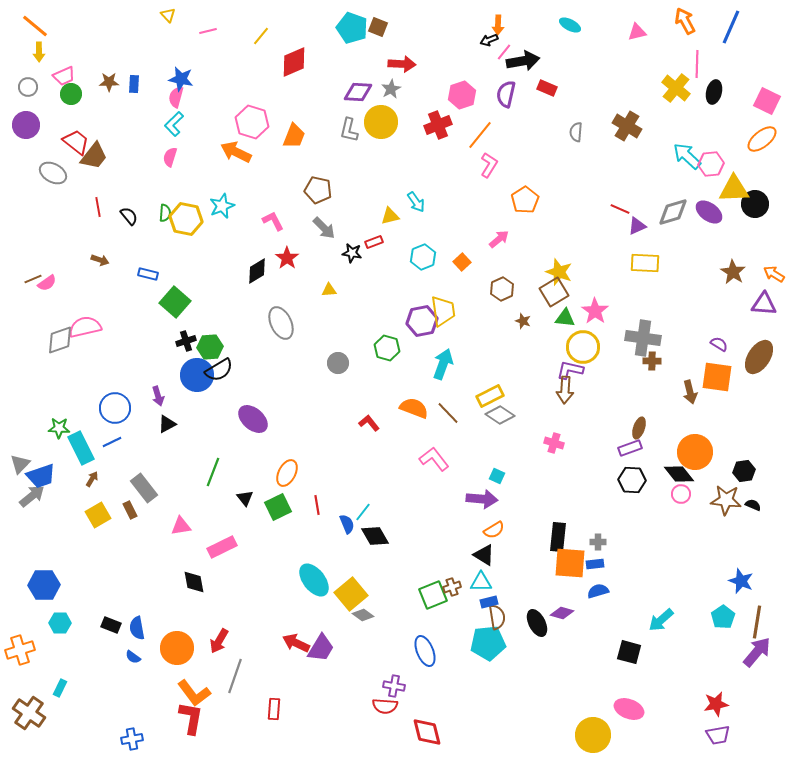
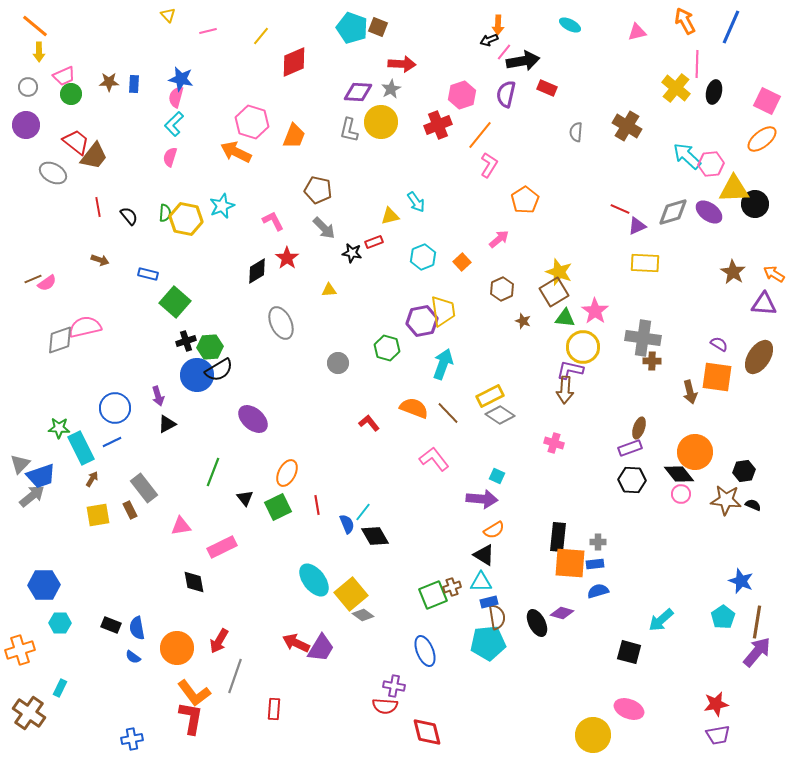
yellow square at (98, 515): rotated 20 degrees clockwise
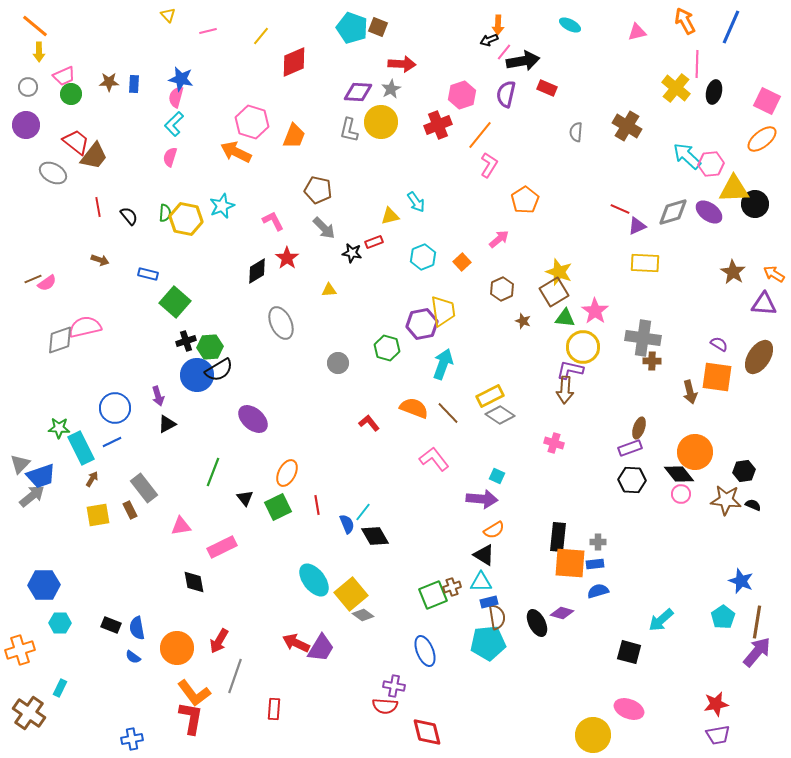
purple hexagon at (422, 321): moved 3 px down
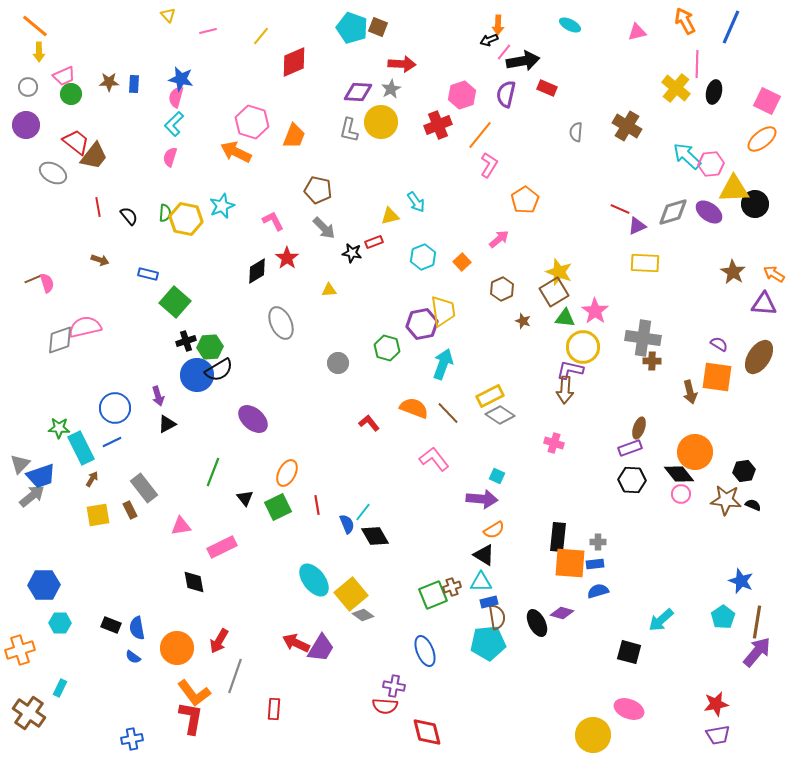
pink semicircle at (47, 283): rotated 72 degrees counterclockwise
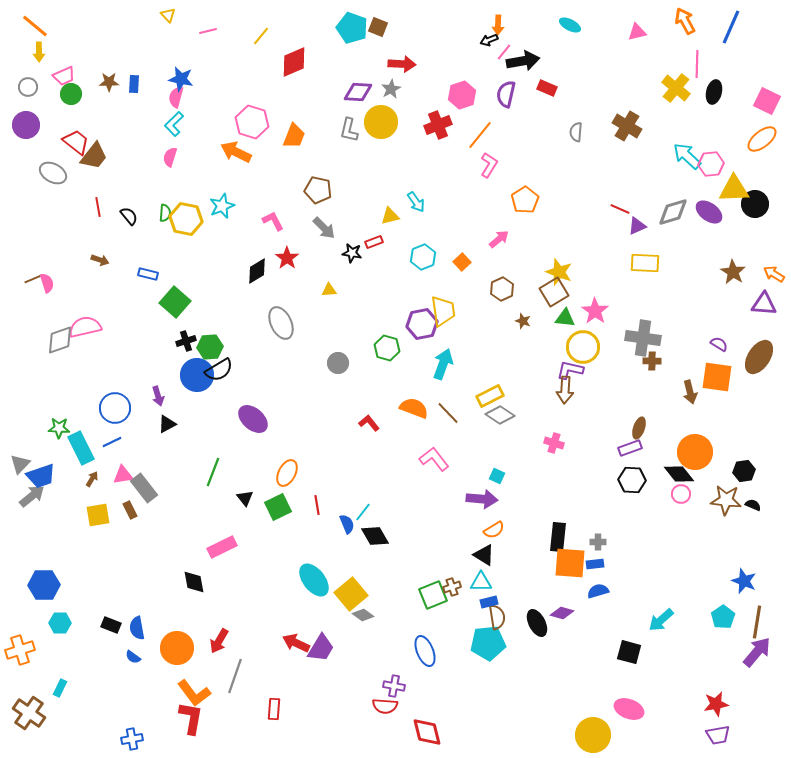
pink triangle at (181, 526): moved 58 px left, 51 px up
blue star at (741, 581): moved 3 px right
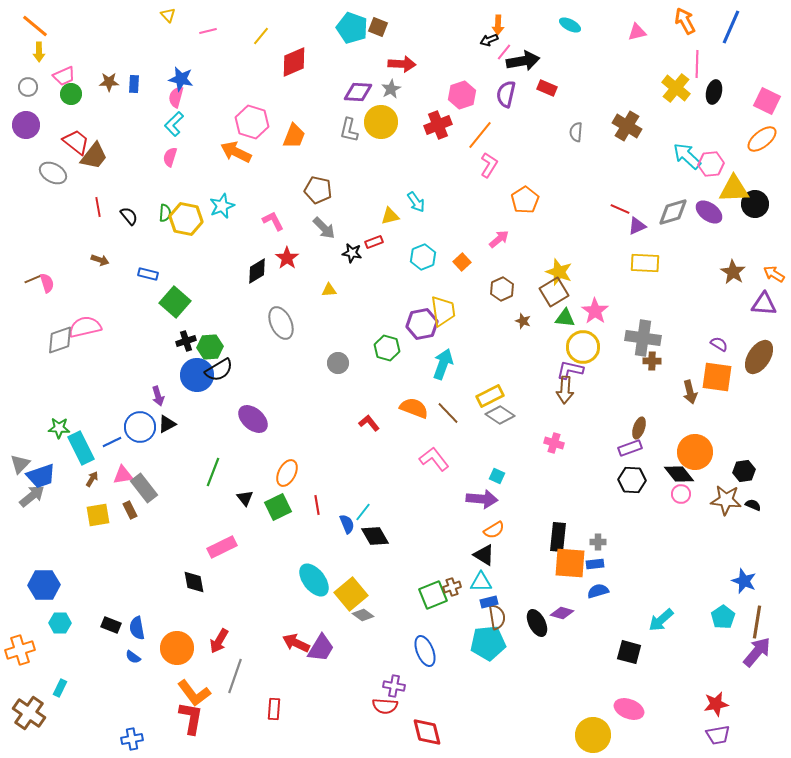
blue circle at (115, 408): moved 25 px right, 19 px down
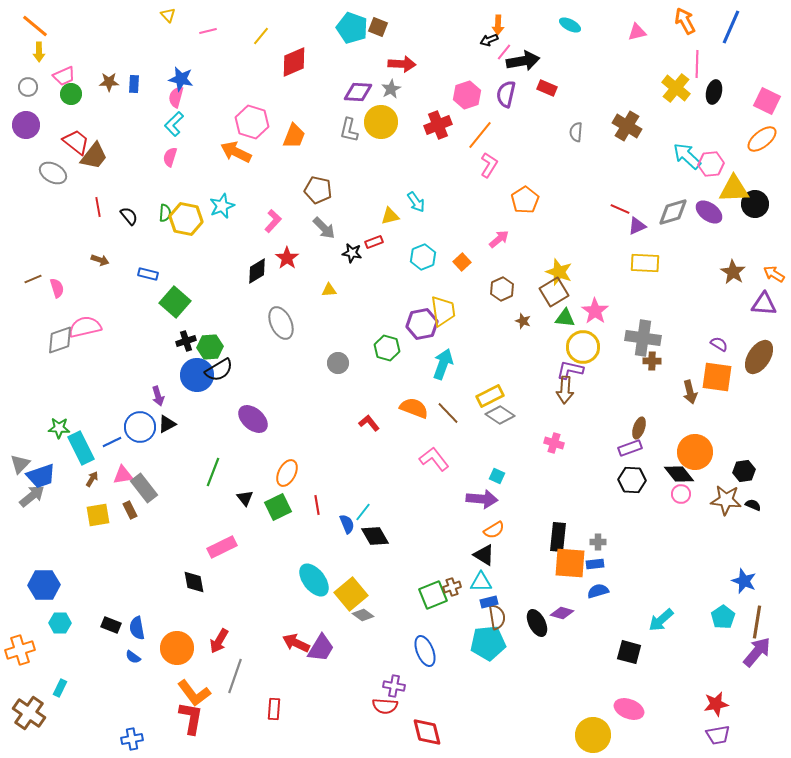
pink hexagon at (462, 95): moved 5 px right
pink L-shape at (273, 221): rotated 70 degrees clockwise
pink semicircle at (47, 283): moved 10 px right, 5 px down
